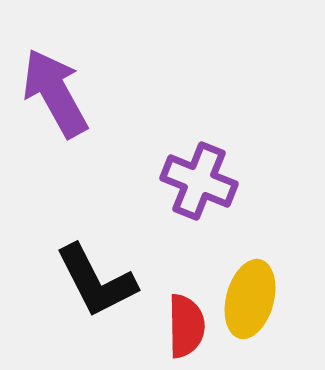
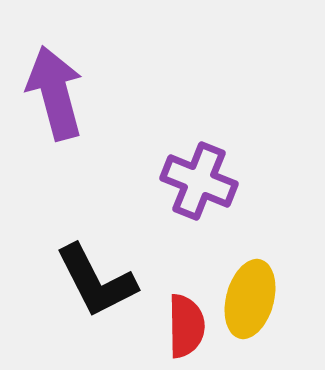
purple arrow: rotated 14 degrees clockwise
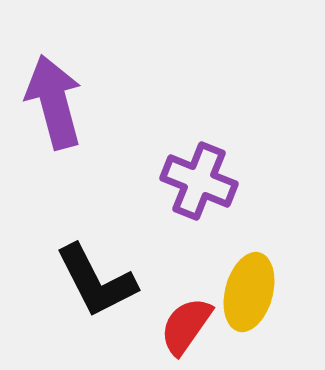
purple arrow: moved 1 px left, 9 px down
yellow ellipse: moved 1 px left, 7 px up
red semicircle: rotated 144 degrees counterclockwise
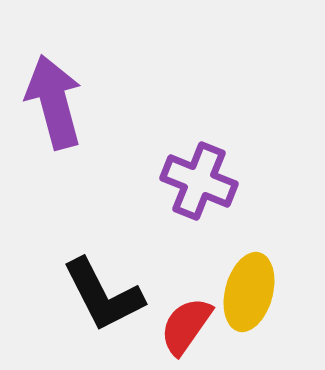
black L-shape: moved 7 px right, 14 px down
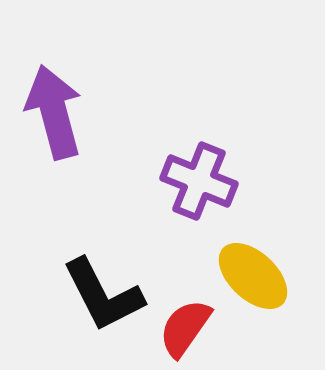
purple arrow: moved 10 px down
yellow ellipse: moved 4 px right, 16 px up; rotated 62 degrees counterclockwise
red semicircle: moved 1 px left, 2 px down
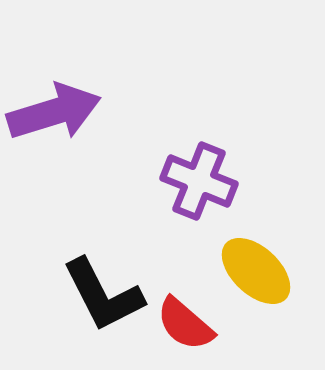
purple arrow: rotated 88 degrees clockwise
yellow ellipse: moved 3 px right, 5 px up
red semicircle: moved 4 px up; rotated 84 degrees counterclockwise
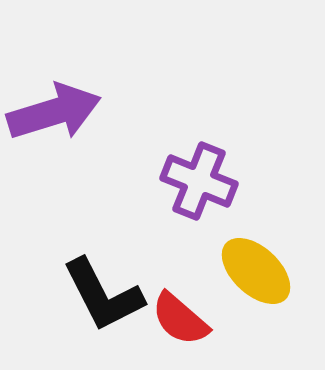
red semicircle: moved 5 px left, 5 px up
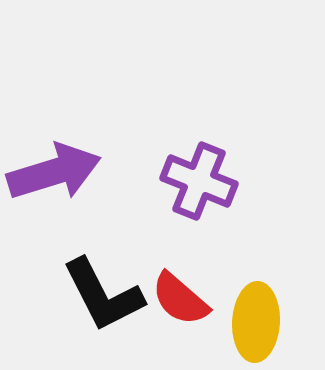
purple arrow: moved 60 px down
yellow ellipse: moved 51 px down; rotated 50 degrees clockwise
red semicircle: moved 20 px up
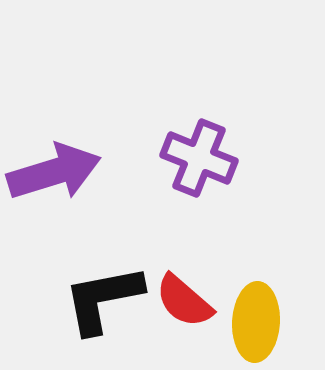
purple cross: moved 23 px up
black L-shape: moved 4 px down; rotated 106 degrees clockwise
red semicircle: moved 4 px right, 2 px down
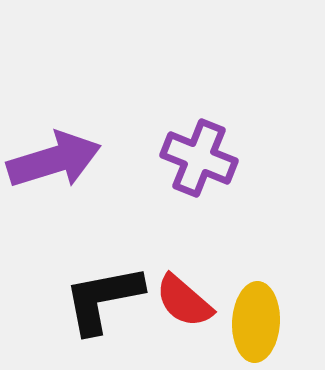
purple arrow: moved 12 px up
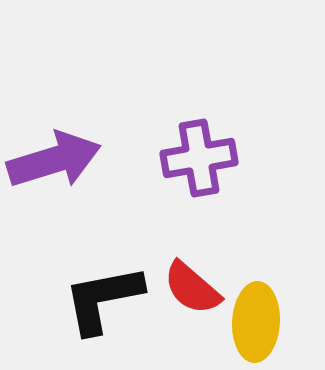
purple cross: rotated 32 degrees counterclockwise
red semicircle: moved 8 px right, 13 px up
